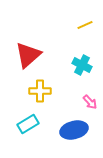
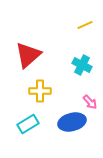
blue ellipse: moved 2 px left, 8 px up
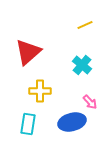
red triangle: moved 3 px up
cyan cross: rotated 12 degrees clockwise
cyan rectangle: rotated 50 degrees counterclockwise
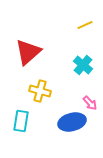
cyan cross: moved 1 px right
yellow cross: rotated 15 degrees clockwise
pink arrow: moved 1 px down
cyan rectangle: moved 7 px left, 3 px up
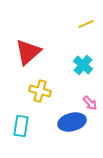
yellow line: moved 1 px right, 1 px up
cyan rectangle: moved 5 px down
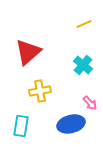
yellow line: moved 2 px left
yellow cross: rotated 25 degrees counterclockwise
blue ellipse: moved 1 px left, 2 px down
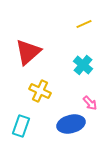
yellow cross: rotated 35 degrees clockwise
cyan rectangle: rotated 10 degrees clockwise
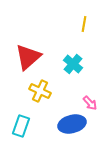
yellow line: rotated 56 degrees counterclockwise
red triangle: moved 5 px down
cyan cross: moved 10 px left, 1 px up
blue ellipse: moved 1 px right
